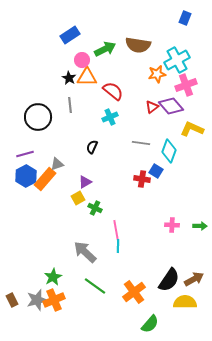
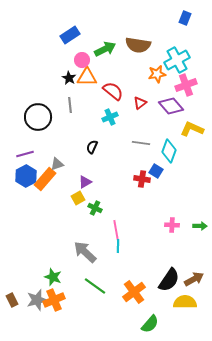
red triangle at (152, 107): moved 12 px left, 4 px up
green star at (53, 277): rotated 24 degrees counterclockwise
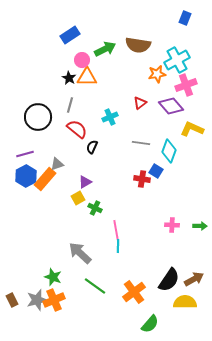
red semicircle at (113, 91): moved 36 px left, 38 px down
gray line at (70, 105): rotated 21 degrees clockwise
gray arrow at (85, 252): moved 5 px left, 1 px down
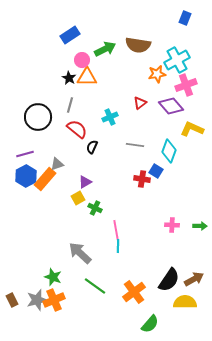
gray line at (141, 143): moved 6 px left, 2 px down
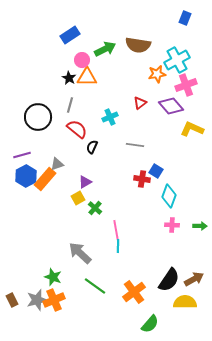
cyan diamond at (169, 151): moved 45 px down
purple line at (25, 154): moved 3 px left, 1 px down
green cross at (95, 208): rotated 16 degrees clockwise
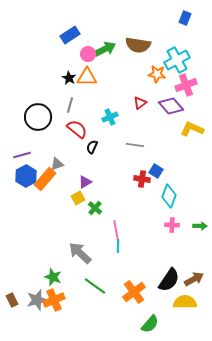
pink circle at (82, 60): moved 6 px right, 6 px up
orange star at (157, 74): rotated 18 degrees clockwise
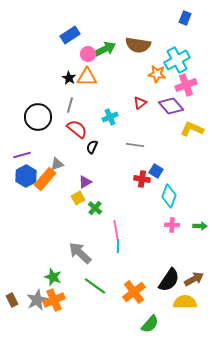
gray star at (37, 300): rotated 10 degrees counterclockwise
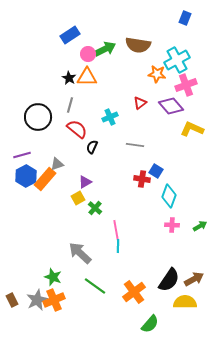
green arrow at (200, 226): rotated 32 degrees counterclockwise
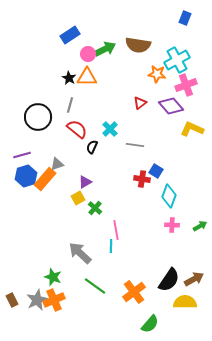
cyan cross at (110, 117): moved 12 px down; rotated 21 degrees counterclockwise
blue hexagon at (26, 176): rotated 10 degrees clockwise
cyan line at (118, 246): moved 7 px left
